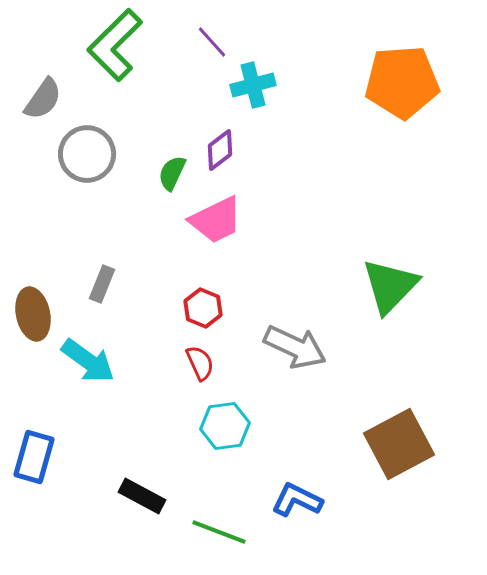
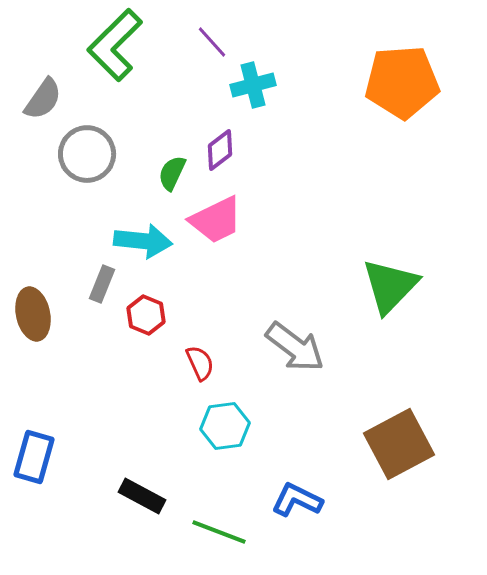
red hexagon: moved 57 px left, 7 px down
gray arrow: rotated 12 degrees clockwise
cyan arrow: moved 55 px right, 120 px up; rotated 30 degrees counterclockwise
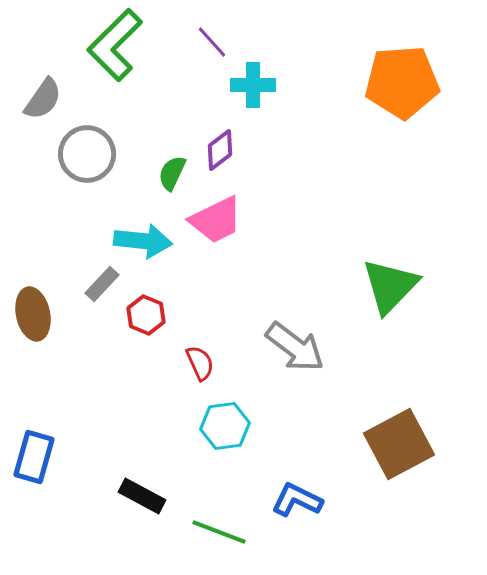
cyan cross: rotated 15 degrees clockwise
gray rectangle: rotated 21 degrees clockwise
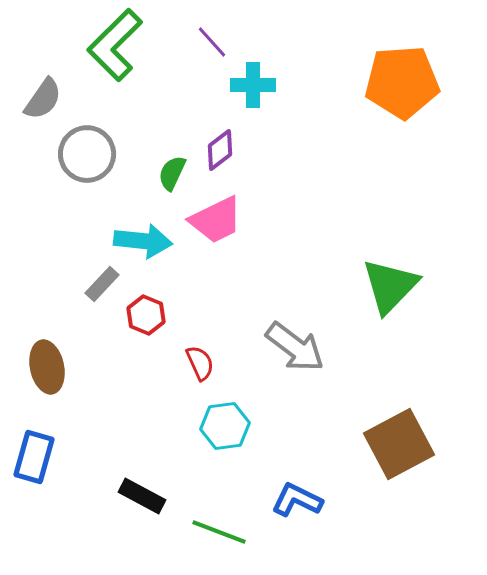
brown ellipse: moved 14 px right, 53 px down
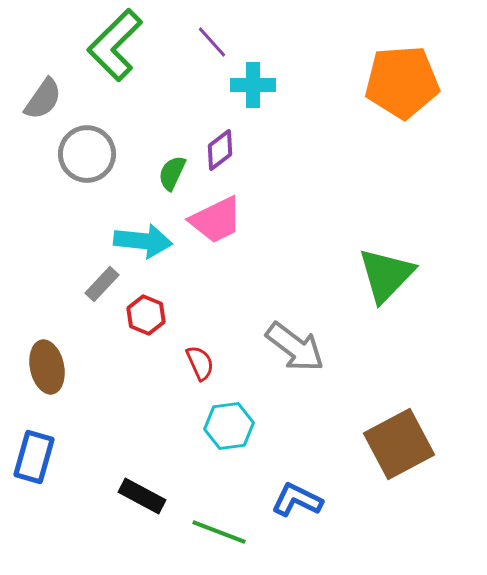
green triangle: moved 4 px left, 11 px up
cyan hexagon: moved 4 px right
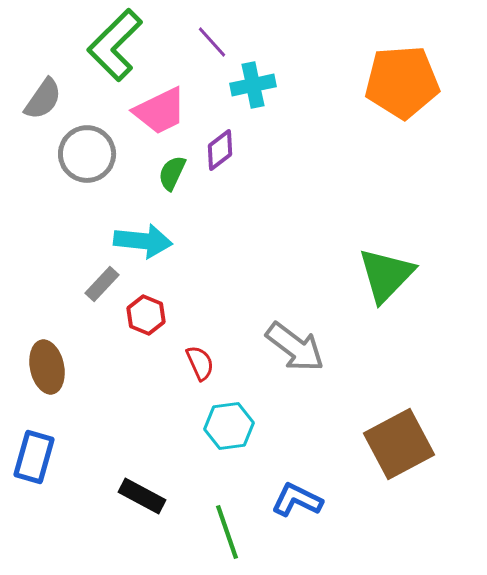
cyan cross: rotated 12 degrees counterclockwise
pink trapezoid: moved 56 px left, 109 px up
green line: moved 8 px right; rotated 50 degrees clockwise
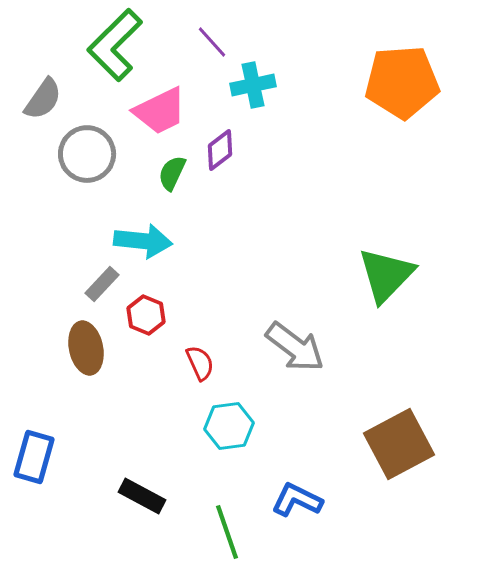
brown ellipse: moved 39 px right, 19 px up
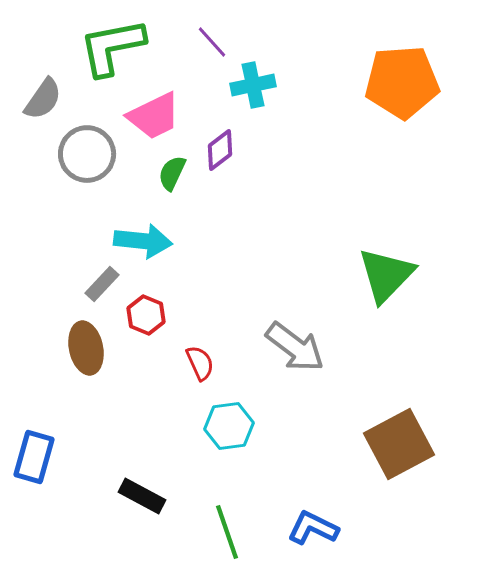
green L-shape: moved 3 px left, 2 px down; rotated 34 degrees clockwise
pink trapezoid: moved 6 px left, 5 px down
blue L-shape: moved 16 px right, 28 px down
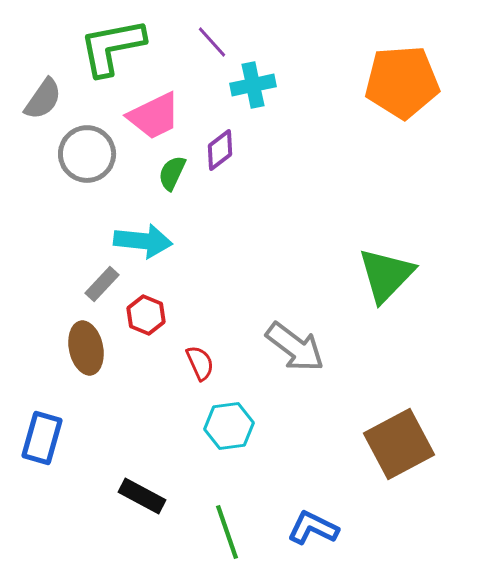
blue rectangle: moved 8 px right, 19 px up
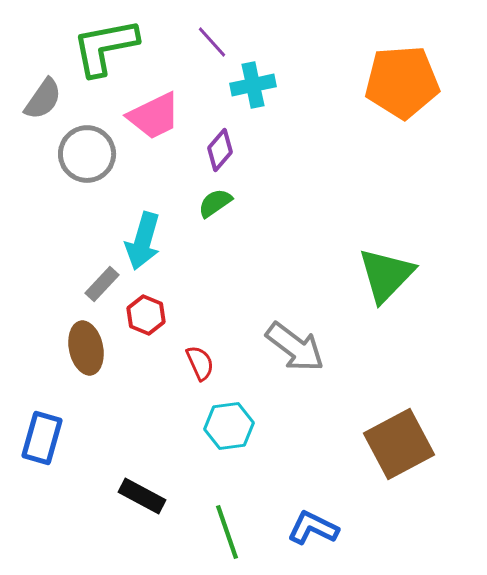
green L-shape: moved 7 px left
purple diamond: rotated 12 degrees counterclockwise
green semicircle: moved 43 px right, 30 px down; rotated 30 degrees clockwise
cyan arrow: rotated 100 degrees clockwise
